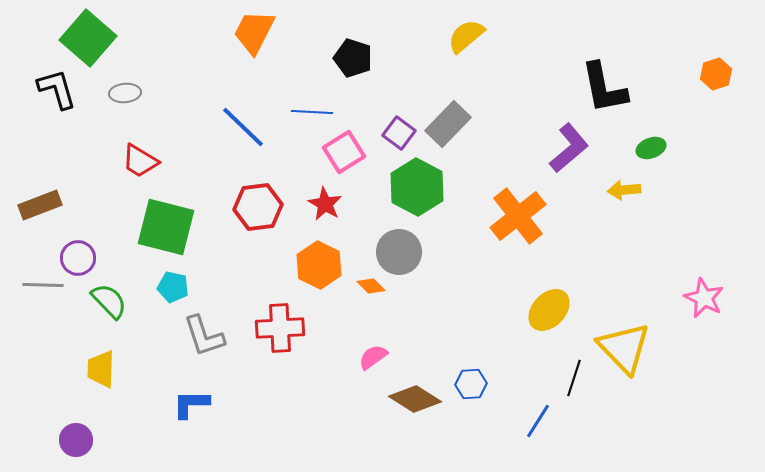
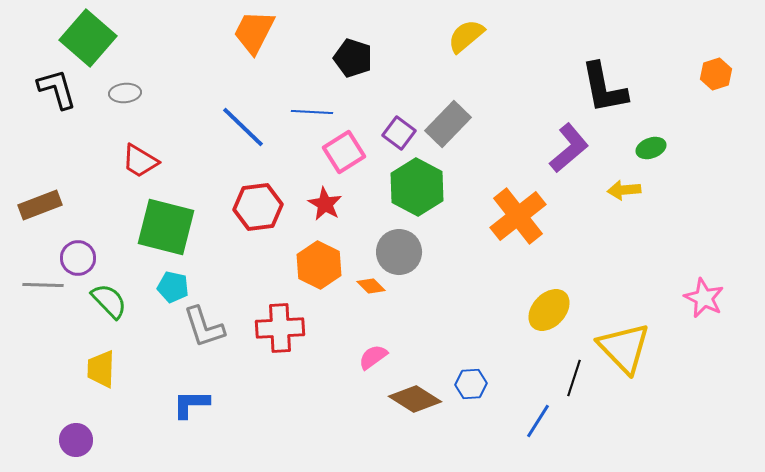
gray L-shape at (204, 336): moved 9 px up
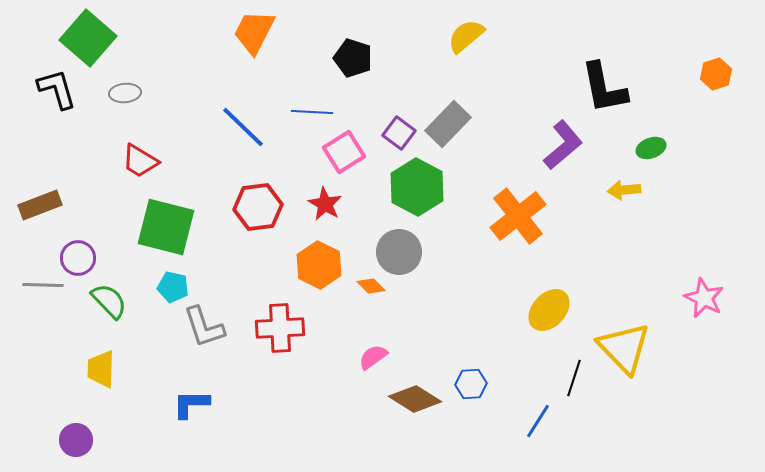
purple L-shape at (569, 148): moved 6 px left, 3 px up
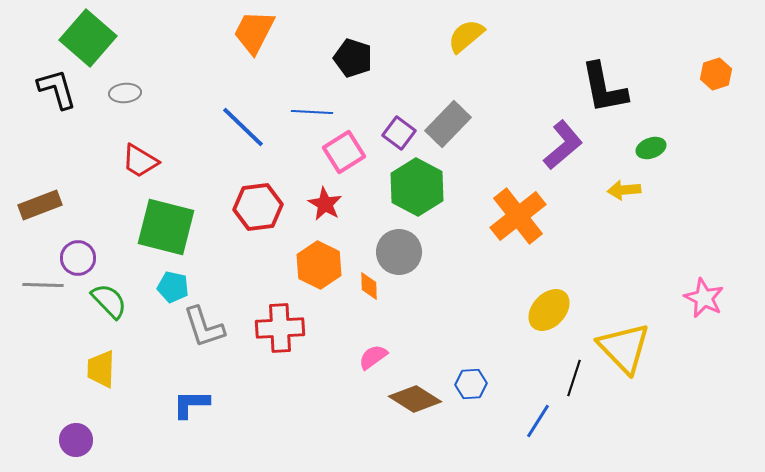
orange diamond at (371, 286): moved 2 px left; rotated 44 degrees clockwise
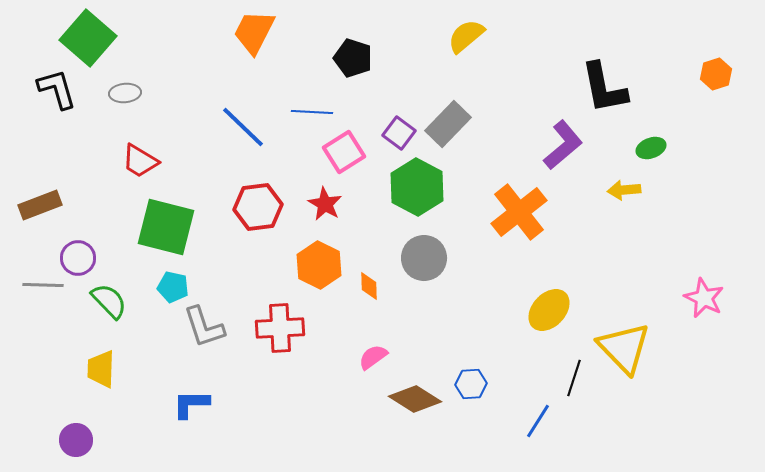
orange cross at (518, 216): moved 1 px right, 4 px up
gray circle at (399, 252): moved 25 px right, 6 px down
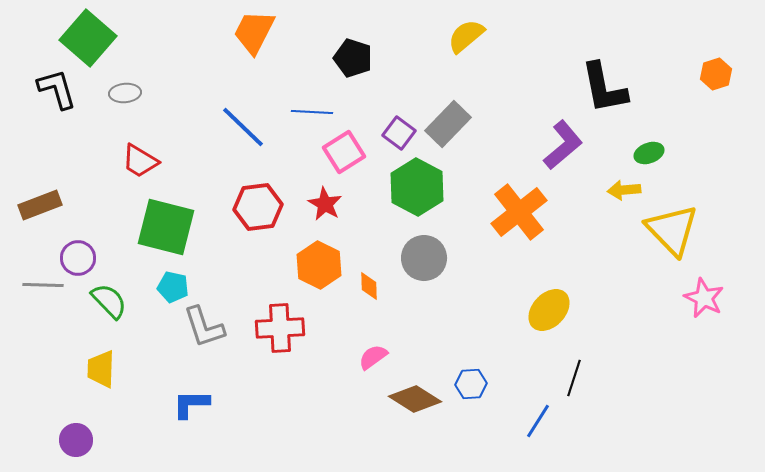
green ellipse at (651, 148): moved 2 px left, 5 px down
yellow triangle at (624, 348): moved 48 px right, 118 px up
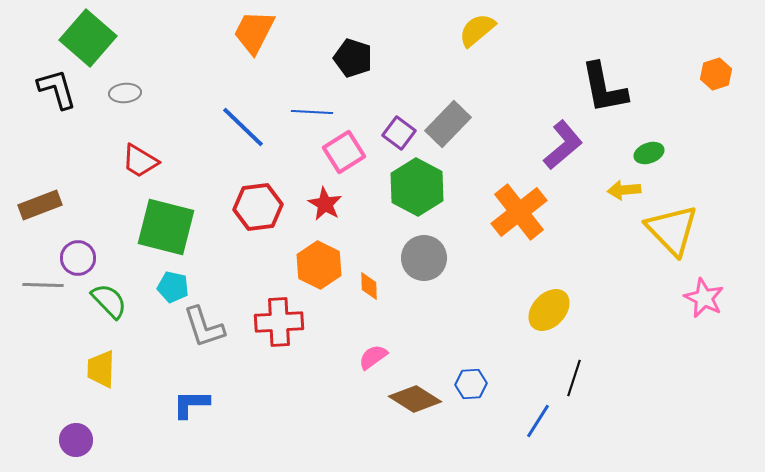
yellow semicircle at (466, 36): moved 11 px right, 6 px up
red cross at (280, 328): moved 1 px left, 6 px up
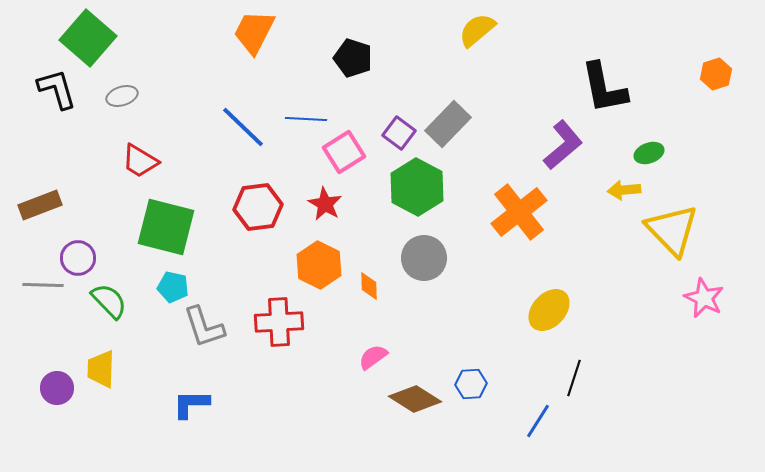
gray ellipse at (125, 93): moved 3 px left, 3 px down; rotated 12 degrees counterclockwise
blue line at (312, 112): moved 6 px left, 7 px down
purple circle at (76, 440): moved 19 px left, 52 px up
